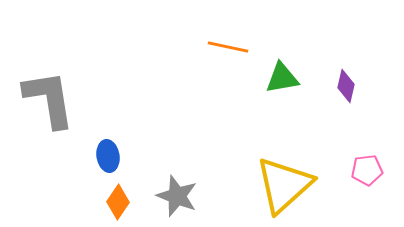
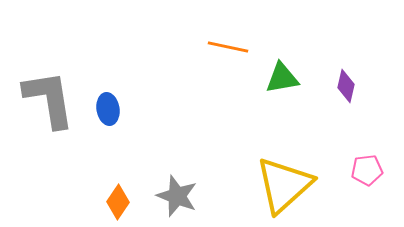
blue ellipse: moved 47 px up
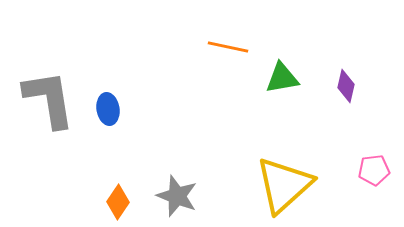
pink pentagon: moved 7 px right
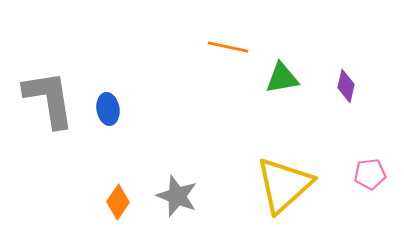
pink pentagon: moved 4 px left, 4 px down
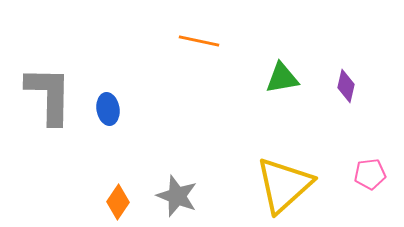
orange line: moved 29 px left, 6 px up
gray L-shape: moved 4 px up; rotated 10 degrees clockwise
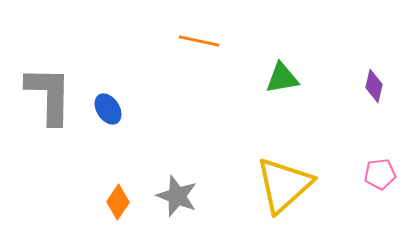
purple diamond: moved 28 px right
blue ellipse: rotated 24 degrees counterclockwise
pink pentagon: moved 10 px right
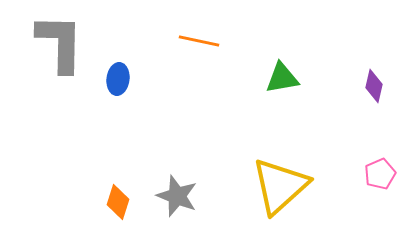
gray L-shape: moved 11 px right, 52 px up
blue ellipse: moved 10 px right, 30 px up; rotated 40 degrees clockwise
pink pentagon: rotated 16 degrees counterclockwise
yellow triangle: moved 4 px left, 1 px down
orange diamond: rotated 16 degrees counterclockwise
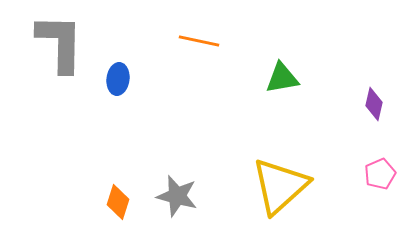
purple diamond: moved 18 px down
gray star: rotated 6 degrees counterclockwise
